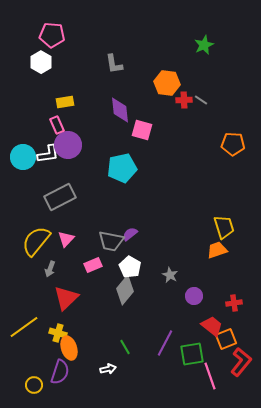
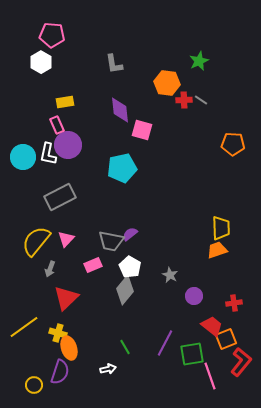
green star at (204, 45): moved 5 px left, 16 px down
white L-shape at (48, 154): rotated 110 degrees clockwise
yellow trapezoid at (224, 227): moved 3 px left, 1 px down; rotated 15 degrees clockwise
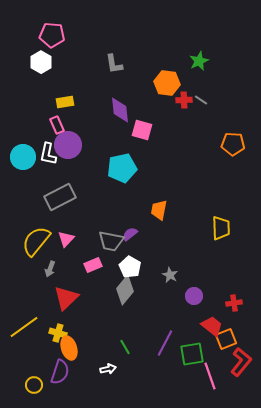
orange trapezoid at (217, 250): moved 58 px left, 40 px up; rotated 60 degrees counterclockwise
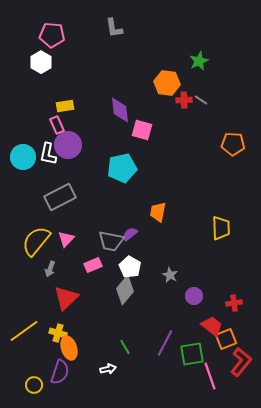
gray L-shape at (114, 64): moved 36 px up
yellow rectangle at (65, 102): moved 4 px down
orange trapezoid at (159, 210): moved 1 px left, 2 px down
yellow line at (24, 327): moved 4 px down
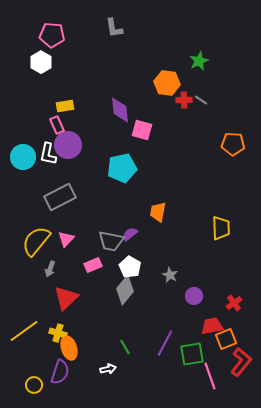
red cross at (234, 303): rotated 28 degrees counterclockwise
red trapezoid at (212, 326): rotated 50 degrees counterclockwise
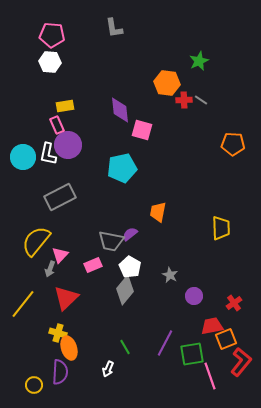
white hexagon at (41, 62): moved 9 px right; rotated 25 degrees counterclockwise
pink triangle at (66, 239): moved 6 px left, 16 px down
yellow line at (24, 331): moved 1 px left, 27 px up; rotated 16 degrees counterclockwise
white arrow at (108, 369): rotated 126 degrees clockwise
purple semicircle at (60, 372): rotated 15 degrees counterclockwise
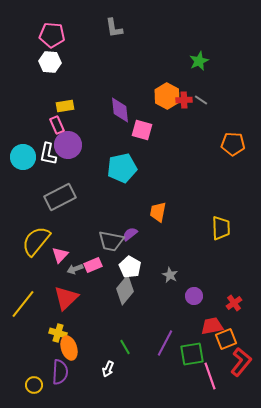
orange hexagon at (167, 83): moved 13 px down; rotated 20 degrees clockwise
gray arrow at (50, 269): moved 25 px right; rotated 49 degrees clockwise
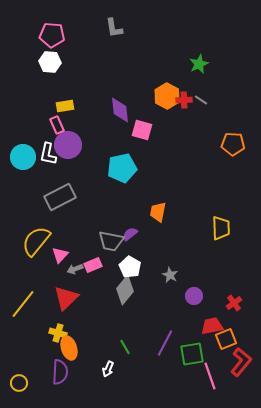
green star at (199, 61): moved 3 px down
yellow circle at (34, 385): moved 15 px left, 2 px up
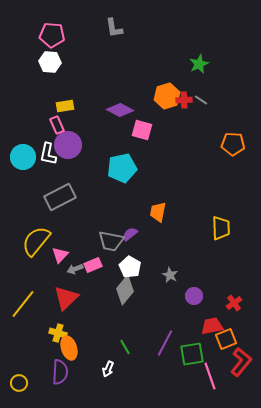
orange hexagon at (167, 96): rotated 15 degrees clockwise
purple diamond at (120, 110): rotated 56 degrees counterclockwise
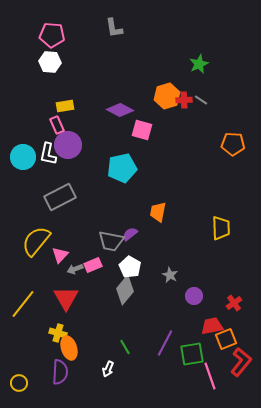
red triangle at (66, 298): rotated 16 degrees counterclockwise
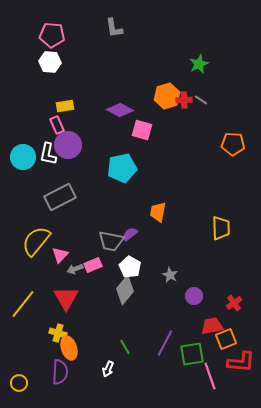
red L-shape at (241, 362): rotated 56 degrees clockwise
